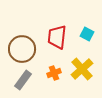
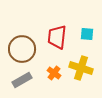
cyan square: rotated 24 degrees counterclockwise
yellow cross: moved 1 px left, 1 px up; rotated 30 degrees counterclockwise
orange cross: rotated 32 degrees counterclockwise
gray rectangle: moved 1 px left; rotated 24 degrees clockwise
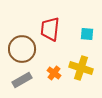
red trapezoid: moved 7 px left, 8 px up
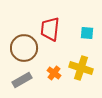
cyan square: moved 1 px up
brown circle: moved 2 px right, 1 px up
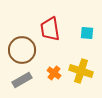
red trapezoid: rotated 15 degrees counterclockwise
brown circle: moved 2 px left, 2 px down
yellow cross: moved 3 px down
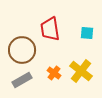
yellow cross: rotated 20 degrees clockwise
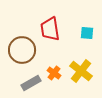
gray rectangle: moved 9 px right, 3 px down
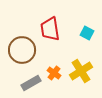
cyan square: rotated 24 degrees clockwise
yellow cross: rotated 20 degrees clockwise
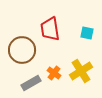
cyan square: rotated 16 degrees counterclockwise
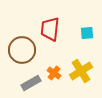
red trapezoid: rotated 15 degrees clockwise
cyan square: rotated 16 degrees counterclockwise
